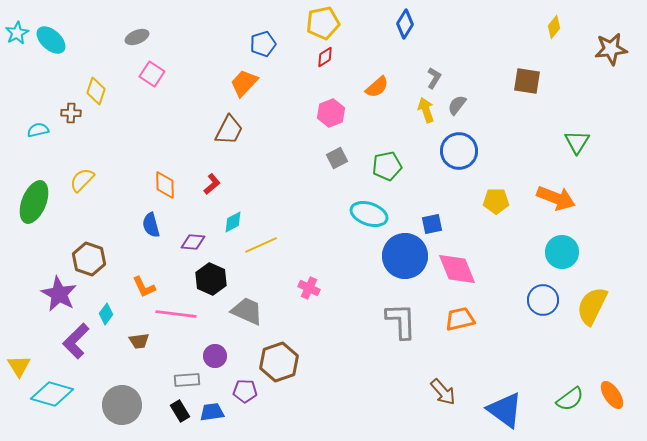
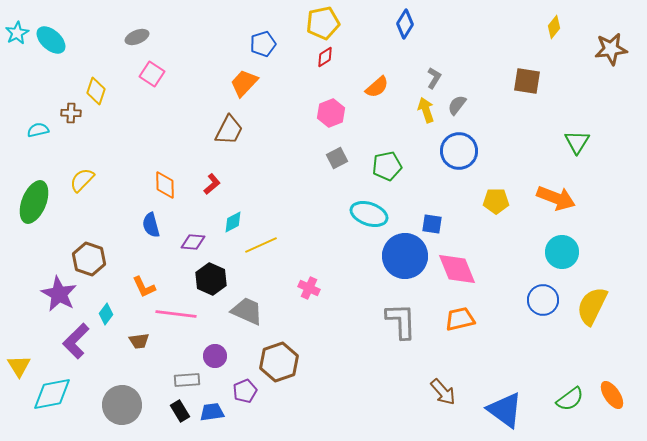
blue square at (432, 224): rotated 20 degrees clockwise
purple pentagon at (245, 391): rotated 25 degrees counterclockwise
cyan diamond at (52, 394): rotated 27 degrees counterclockwise
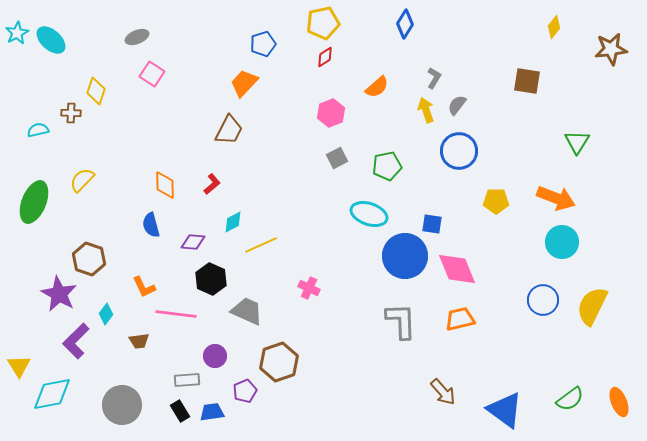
cyan circle at (562, 252): moved 10 px up
orange ellipse at (612, 395): moved 7 px right, 7 px down; rotated 12 degrees clockwise
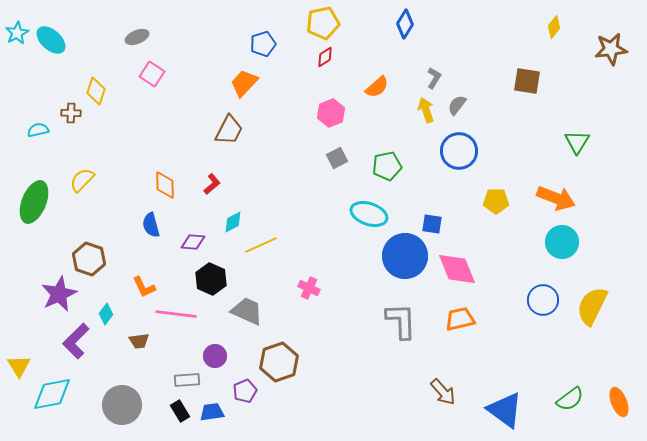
purple star at (59, 294): rotated 18 degrees clockwise
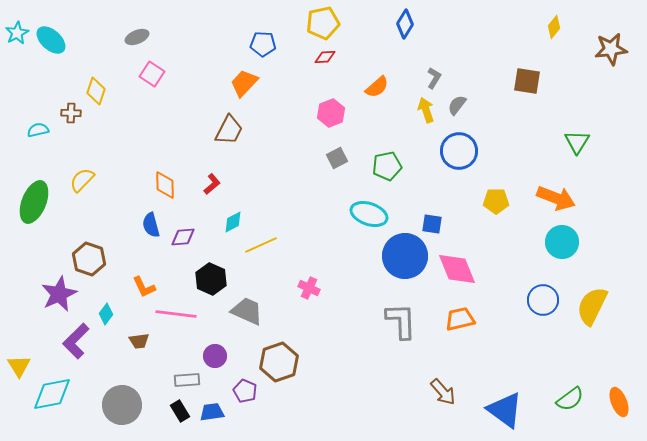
blue pentagon at (263, 44): rotated 20 degrees clockwise
red diamond at (325, 57): rotated 30 degrees clockwise
purple diamond at (193, 242): moved 10 px left, 5 px up; rotated 10 degrees counterclockwise
purple pentagon at (245, 391): rotated 25 degrees counterclockwise
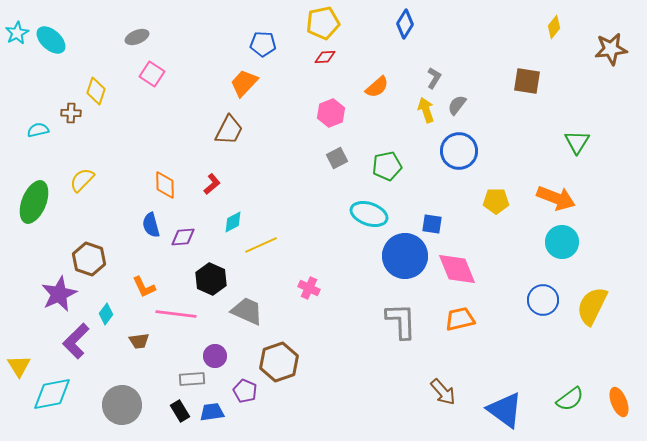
gray rectangle at (187, 380): moved 5 px right, 1 px up
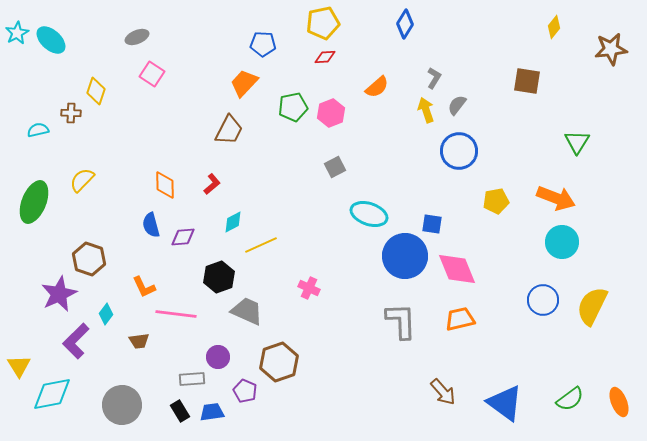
gray square at (337, 158): moved 2 px left, 9 px down
green pentagon at (387, 166): moved 94 px left, 59 px up
yellow pentagon at (496, 201): rotated 10 degrees counterclockwise
black hexagon at (211, 279): moved 8 px right, 2 px up; rotated 16 degrees clockwise
purple circle at (215, 356): moved 3 px right, 1 px down
blue triangle at (505, 410): moved 7 px up
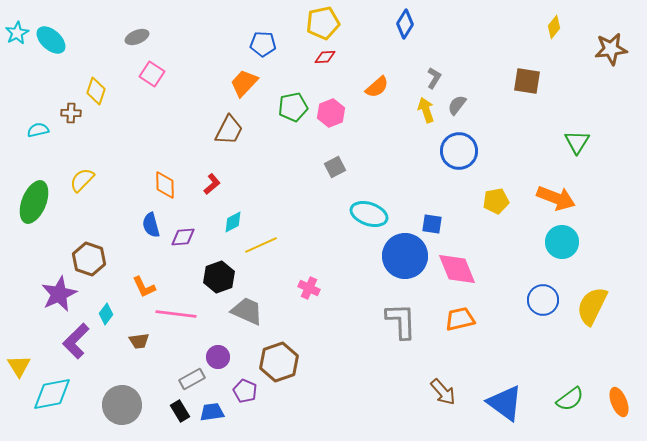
gray rectangle at (192, 379): rotated 25 degrees counterclockwise
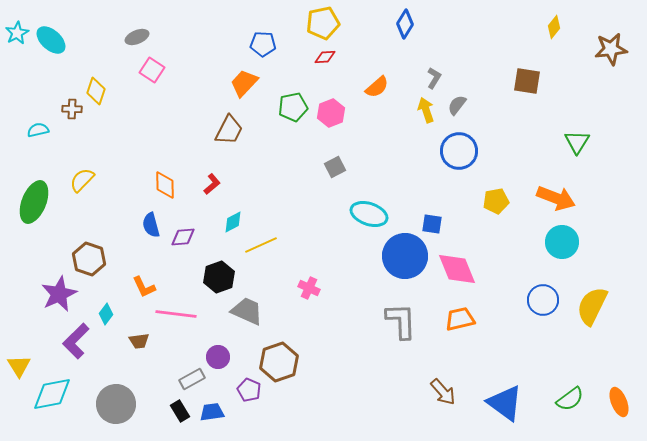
pink square at (152, 74): moved 4 px up
brown cross at (71, 113): moved 1 px right, 4 px up
purple pentagon at (245, 391): moved 4 px right, 1 px up
gray circle at (122, 405): moved 6 px left, 1 px up
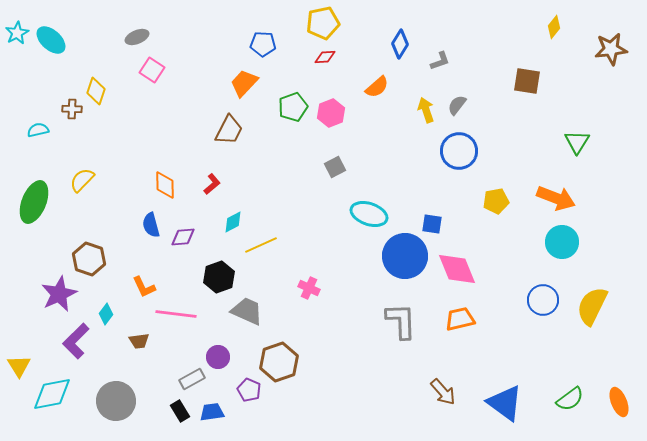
blue diamond at (405, 24): moved 5 px left, 20 px down
gray L-shape at (434, 78): moved 6 px right, 17 px up; rotated 40 degrees clockwise
green pentagon at (293, 107): rotated 8 degrees counterclockwise
gray circle at (116, 404): moved 3 px up
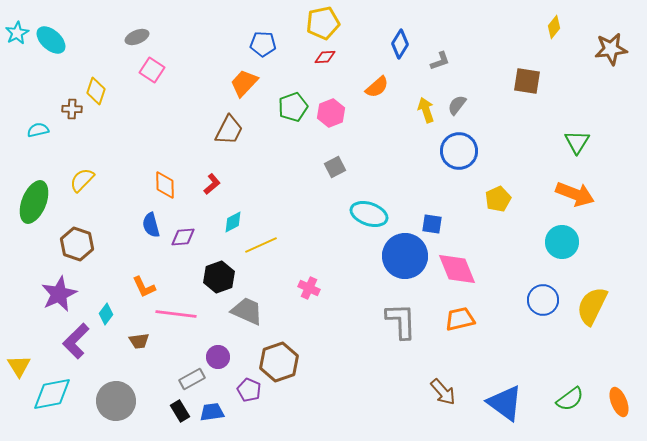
orange arrow at (556, 198): moved 19 px right, 4 px up
yellow pentagon at (496, 201): moved 2 px right, 2 px up; rotated 15 degrees counterclockwise
brown hexagon at (89, 259): moved 12 px left, 15 px up
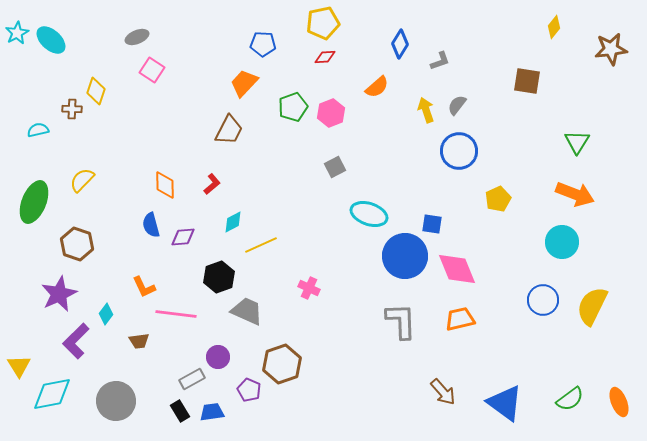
brown hexagon at (279, 362): moved 3 px right, 2 px down
